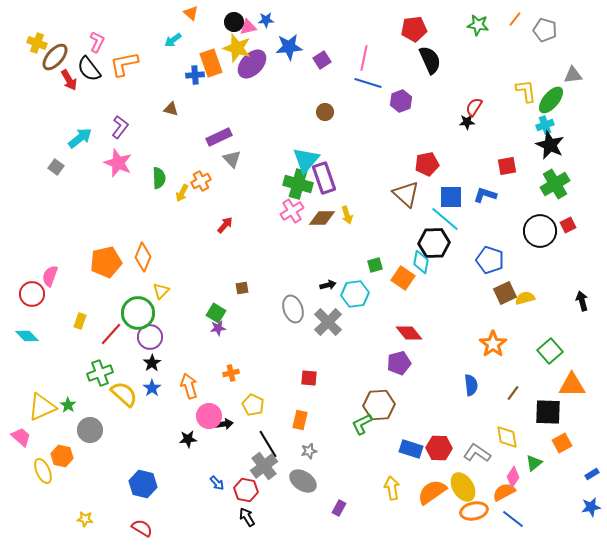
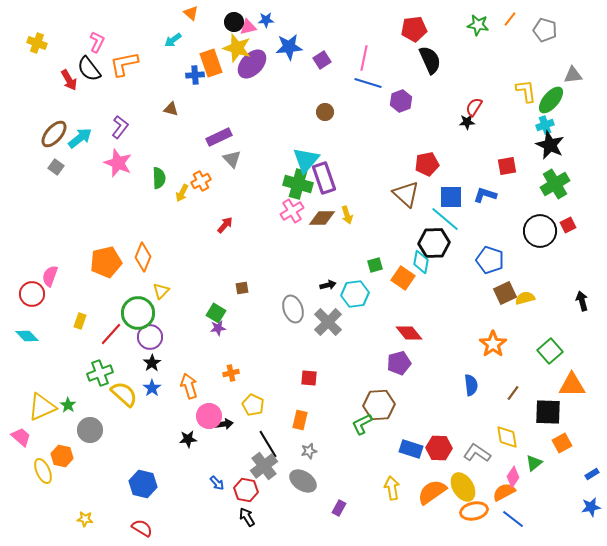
orange line at (515, 19): moved 5 px left
brown ellipse at (55, 57): moved 1 px left, 77 px down
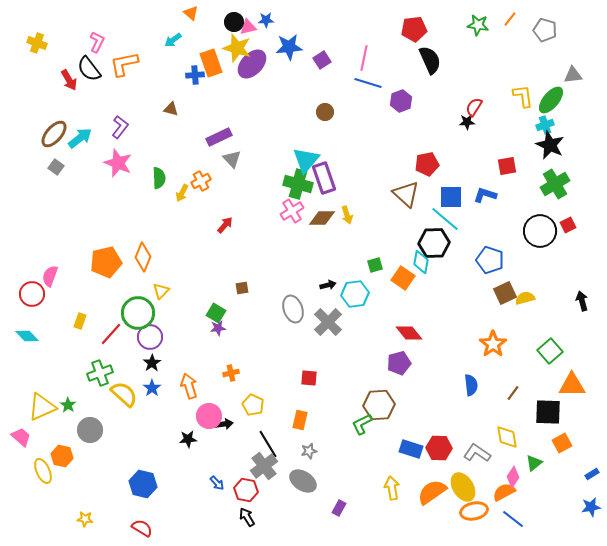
yellow L-shape at (526, 91): moved 3 px left, 5 px down
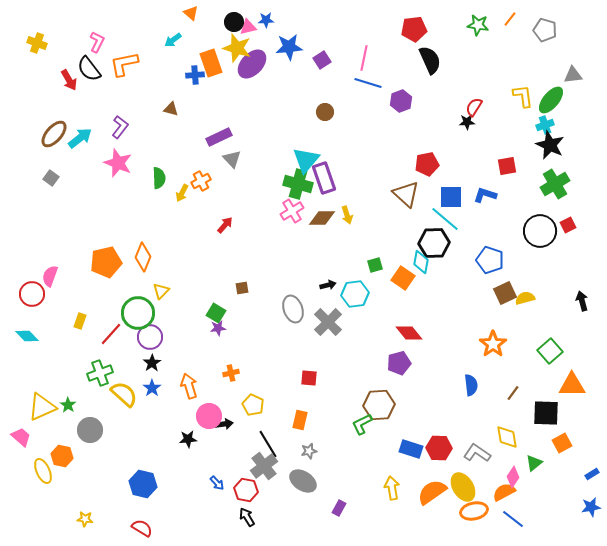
gray square at (56, 167): moved 5 px left, 11 px down
black square at (548, 412): moved 2 px left, 1 px down
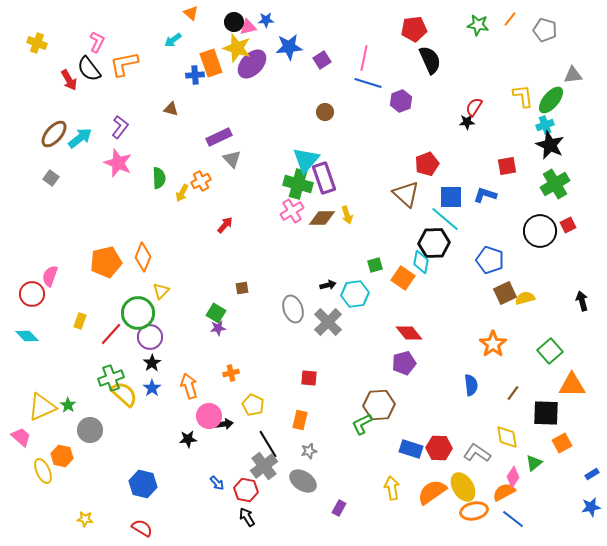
red pentagon at (427, 164): rotated 10 degrees counterclockwise
purple pentagon at (399, 363): moved 5 px right
green cross at (100, 373): moved 11 px right, 5 px down
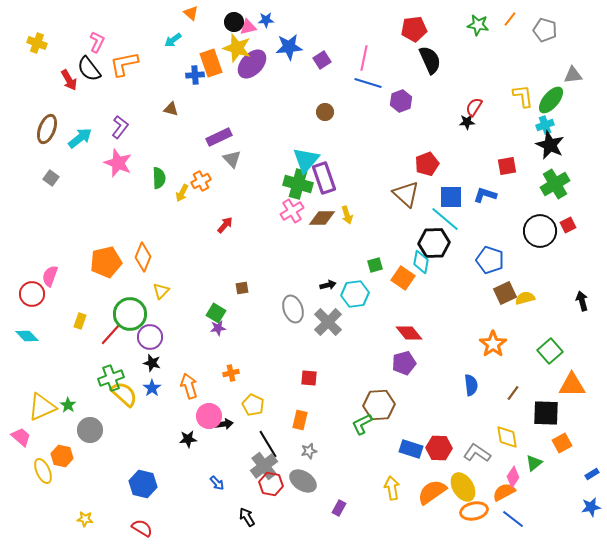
brown ellipse at (54, 134): moved 7 px left, 5 px up; rotated 20 degrees counterclockwise
green circle at (138, 313): moved 8 px left, 1 px down
black star at (152, 363): rotated 24 degrees counterclockwise
red hexagon at (246, 490): moved 25 px right, 6 px up
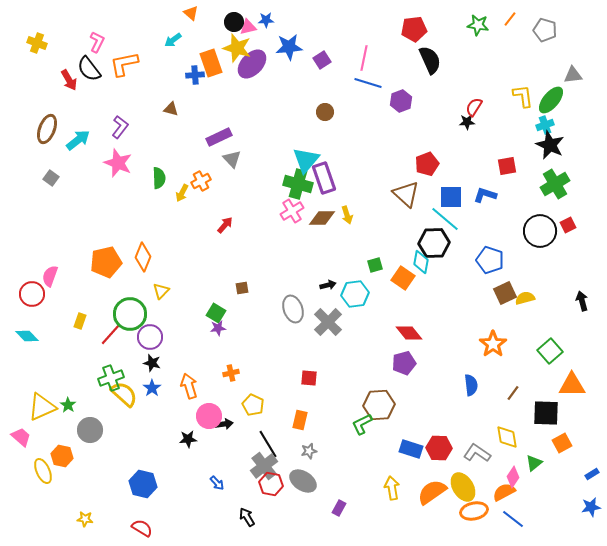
cyan arrow at (80, 138): moved 2 px left, 2 px down
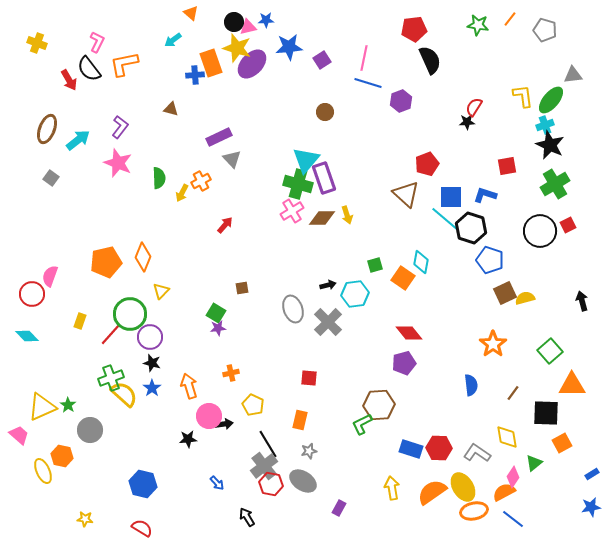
black hexagon at (434, 243): moved 37 px right, 15 px up; rotated 20 degrees clockwise
pink trapezoid at (21, 437): moved 2 px left, 2 px up
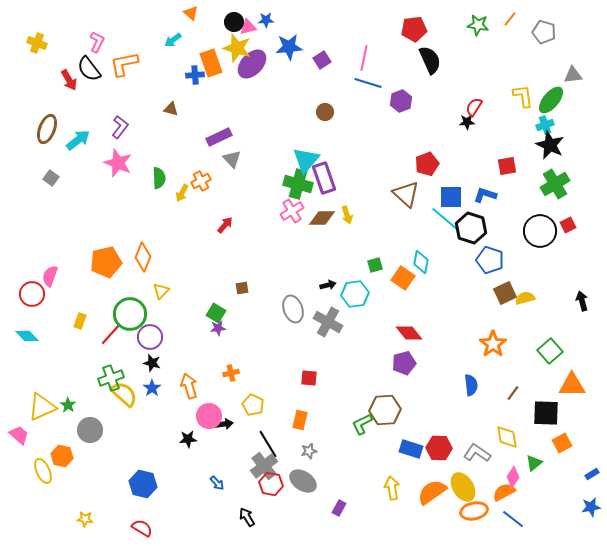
gray pentagon at (545, 30): moved 1 px left, 2 px down
gray cross at (328, 322): rotated 16 degrees counterclockwise
brown hexagon at (379, 405): moved 6 px right, 5 px down
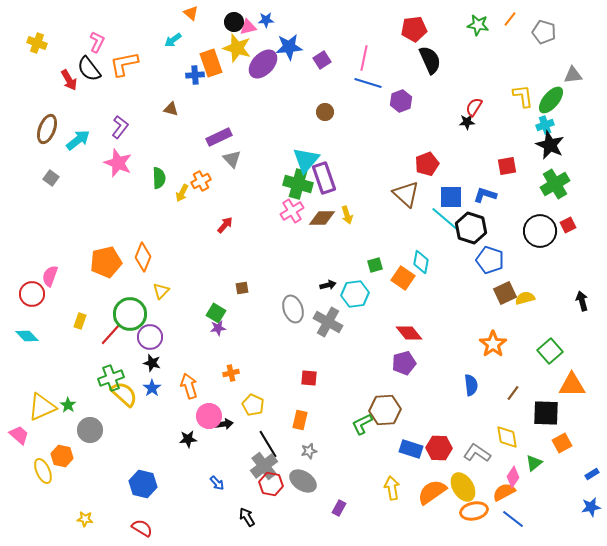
purple ellipse at (252, 64): moved 11 px right
